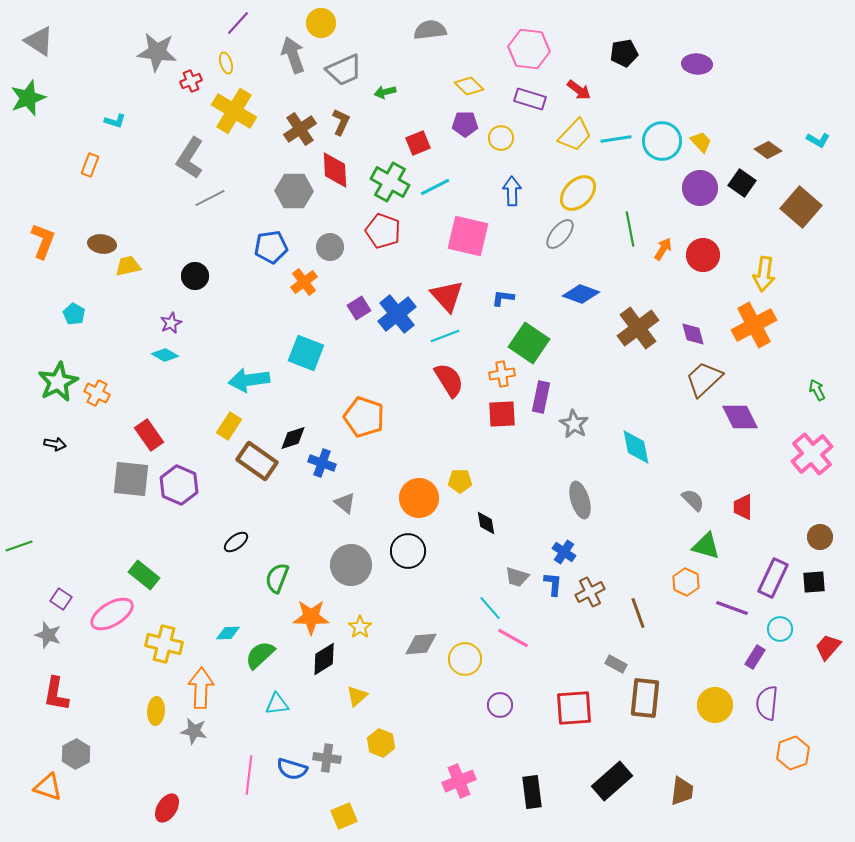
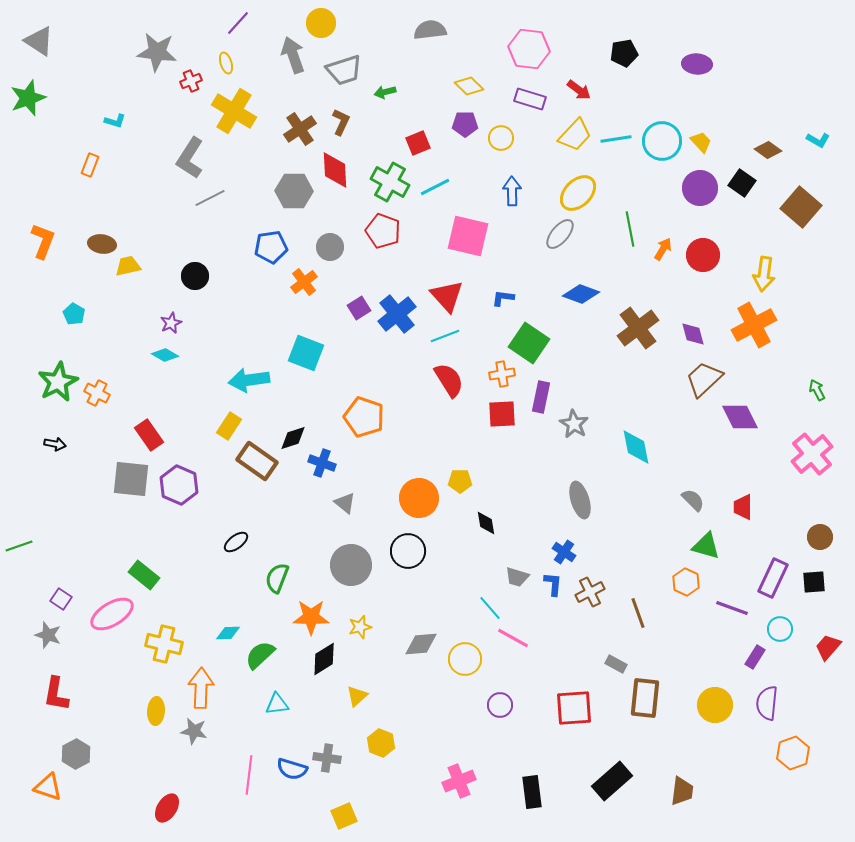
gray trapezoid at (344, 70): rotated 6 degrees clockwise
yellow star at (360, 627): rotated 20 degrees clockwise
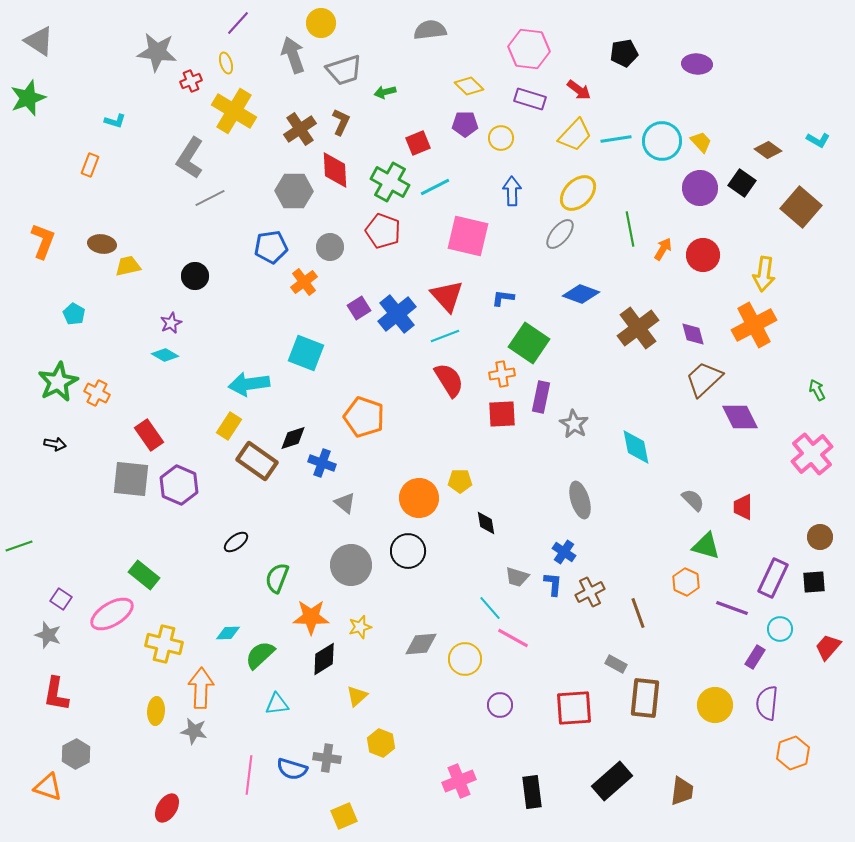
cyan arrow at (249, 380): moved 4 px down
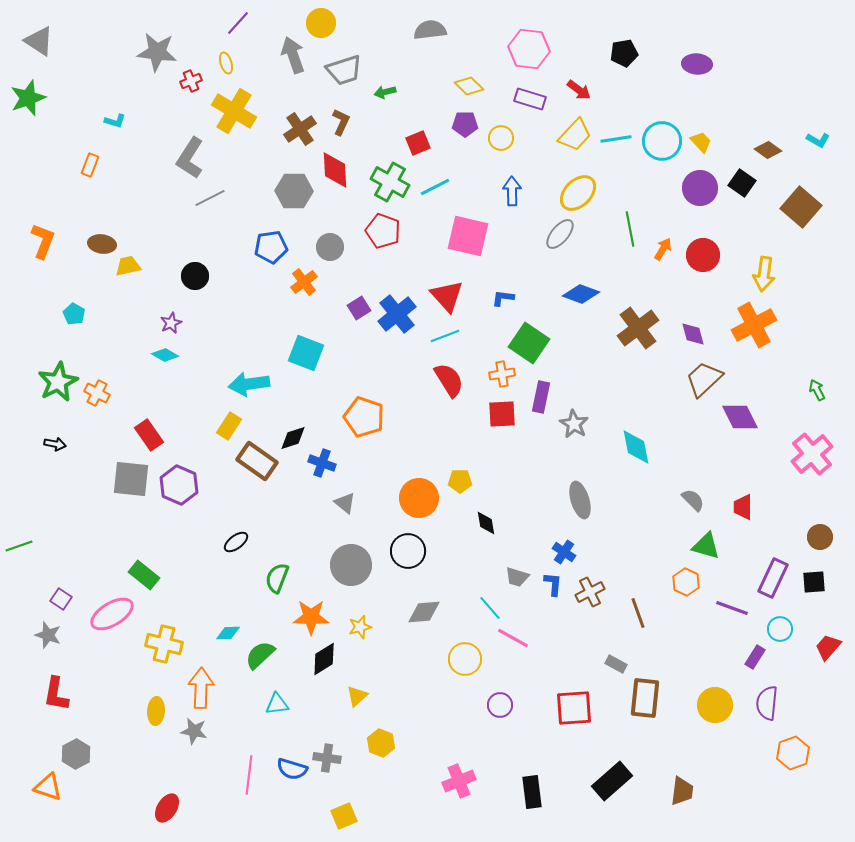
gray diamond at (421, 644): moved 3 px right, 32 px up
